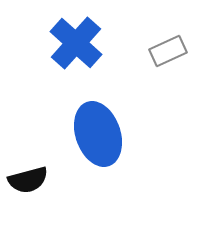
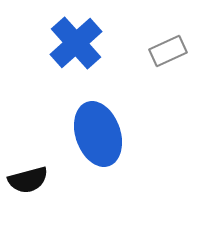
blue cross: rotated 6 degrees clockwise
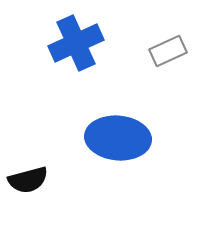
blue cross: rotated 18 degrees clockwise
blue ellipse: moved 20 px right, 4 px down; rotated 66 degrees counterclockwise
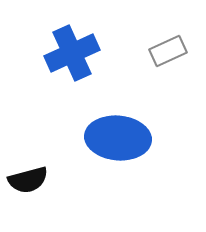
blue cross: moved 4 px left, 10 px down
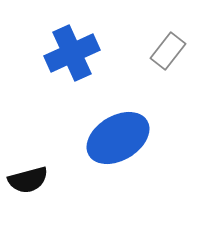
gray rectangle: rotated 27 degrees counterclockwise
blue ellipse: rotated 36 degrees counterclockwise
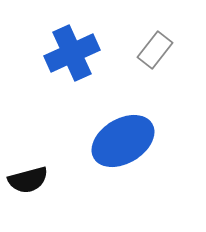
gray rectangle: moved 13 px left, 1 px up
blue ellipse: moved 5 px right, 3 px down
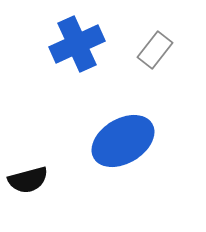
blue cross: moved 5 px right, 9 px up
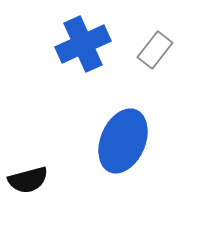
blue cross: moved 6 px right
blue ellipse: rotated 36 degrees counterclockwise
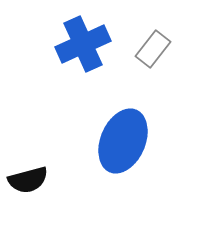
gray rectangle: moved 2 px left, 1 px up
